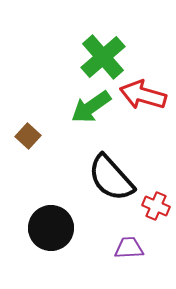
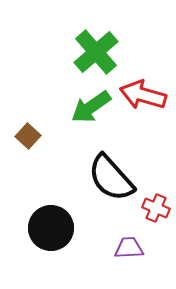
green cross: moved 7 px left, 5 px up
red cross: moved 2 px down
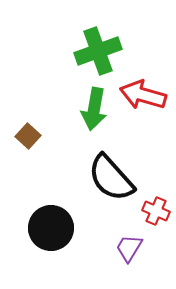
green cross: moved 2 px right, 1 px up; rotated 21 degrees clockwise
green arrow: moved 3 px right, 2 px down; rotated 45 degrees counterclockwise
red cross: moved 3 px down
purple trapezoid: rotated 56 degrees counterclockwise
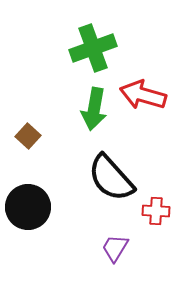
green cross: moved 5 px left, 3 px up
red cross: rotated 20 degrees counterclockwise
black circle: moved 23 px left, 21 px up
purple trapezoid: moved 14 px left
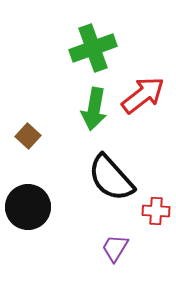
red arrow: rotated 126 degrees clockwise
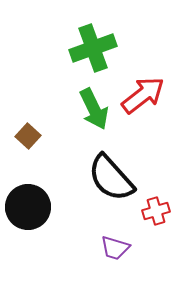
green arrow: rotated 36 degrees counterclockwise
red cross: rotated 20 degrees counterclockwise
purple trapezoid: rotated 104 degrees counterclockwise
